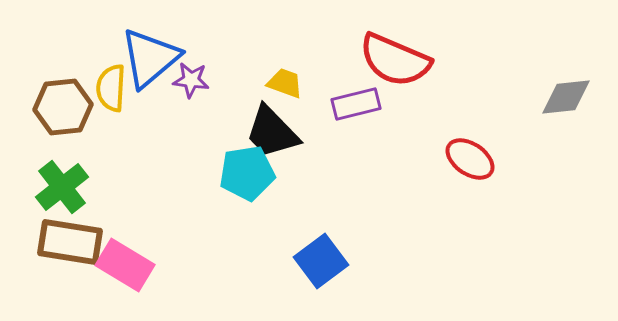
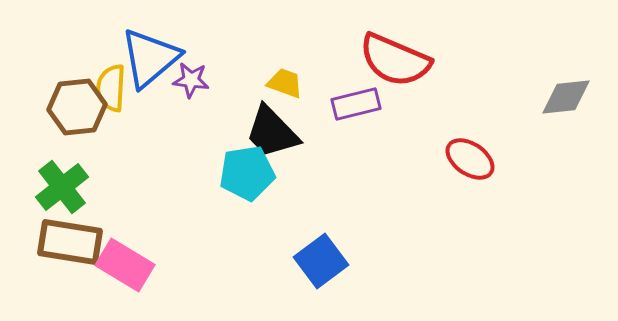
brown hexagon: moved 14 px right
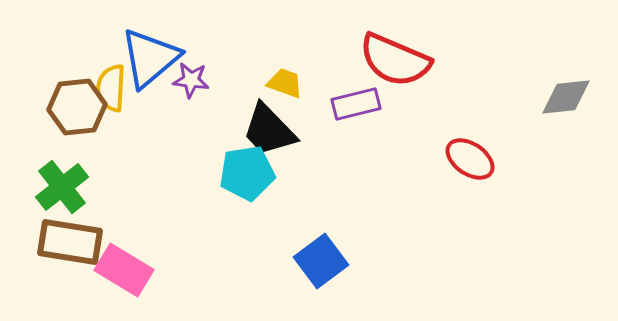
black trapezoid: moved 3 px left, 2 px up
pink rectangle: moved 1 px left, 5 px down
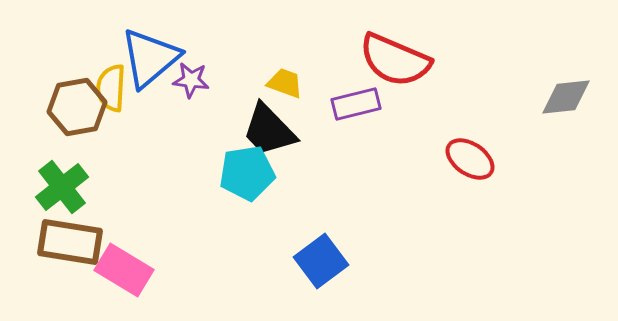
brown hexagon: rotated 4 degrees counterclockwise
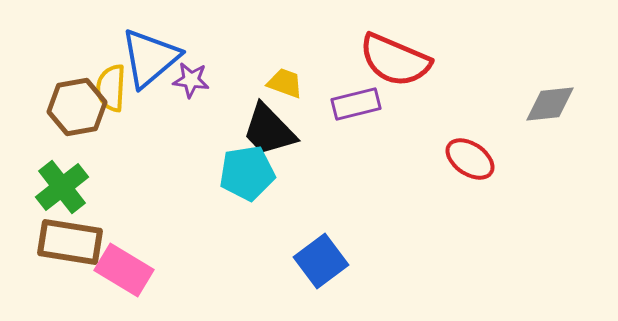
gray diamond: moved 16 px left, 7 px down
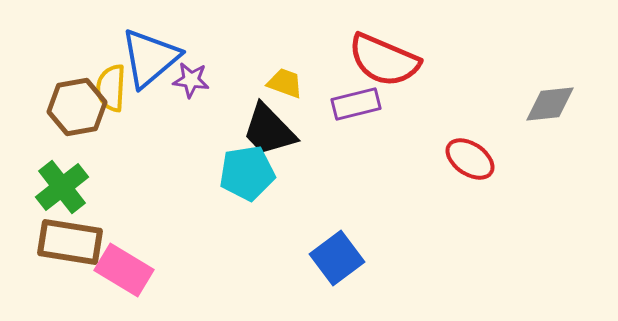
red semicircle: moved 11 px left
blue square: moved 16 px right, 3 px up
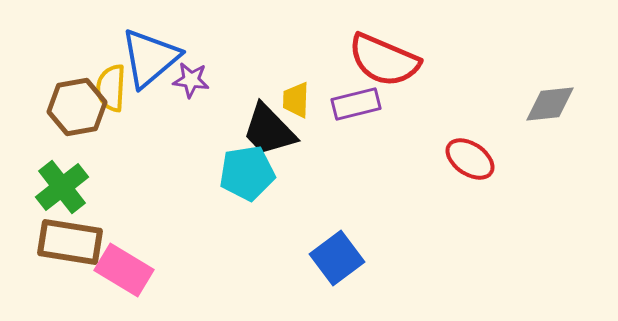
yellow trapezoid: moved 11 px right, 17 px down; rotated 108 degrees counterclockwise
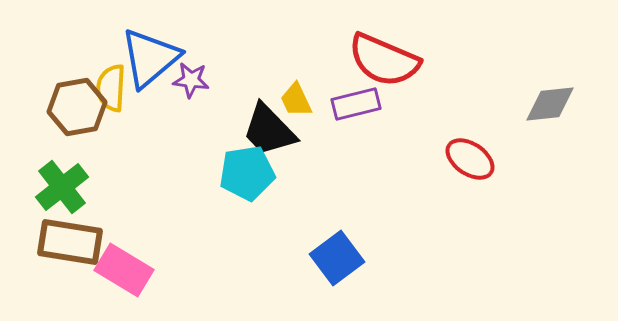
yellow trapezoid: rotated 27 degrees counterclockwise
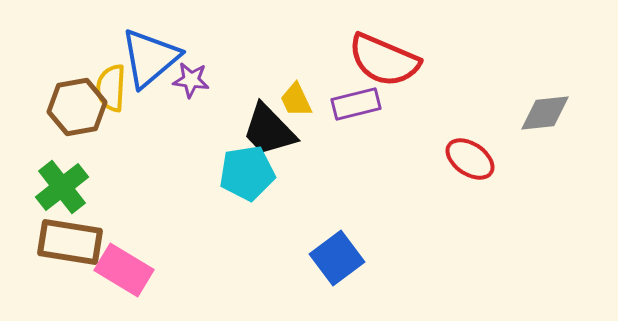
gray diamond: moved 5 px left, 9 px down
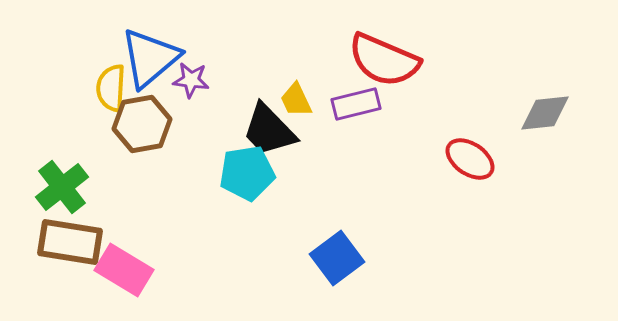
brown hexagon: moved 65 px right, 17 px down
